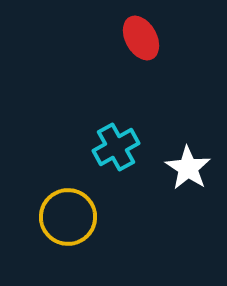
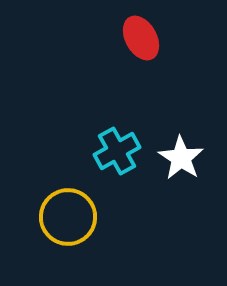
cyan cross: moved 1 px right, 4 px down
white star: moved 7 px left, 10 px up
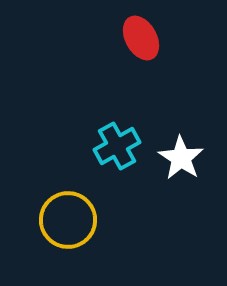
cyan cross: moved 5 px up
yellow circle: moved 3 px down
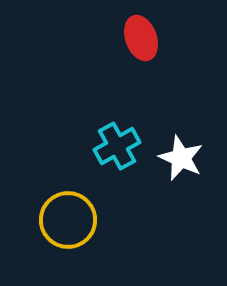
red ellipse: rotated 9 degrees clockwise
white star: rotated 9 degrees counterclockwise
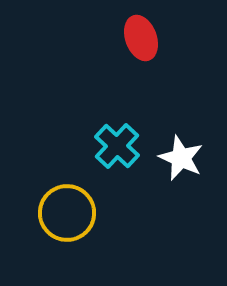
cyan cross: rotated 18 degrees counterclockwise
yellow circle: moved 1 px left, 7 px up
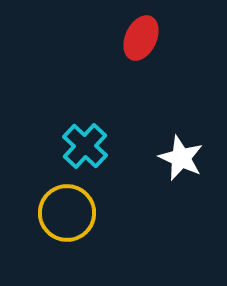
red ellipse: rotated 45 degrees clockwise
cyan cross: moved 32 px left
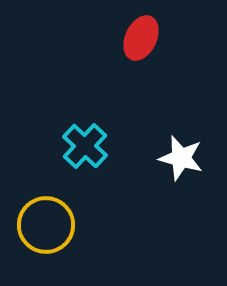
white star: rotated 9 degrees counterclockwise
yellow circle: moved 21 px left, 12 px down
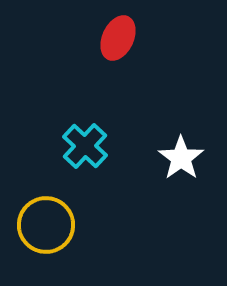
red ellipse: moved 23 px left
white star: rotated 21 degrees clockwise
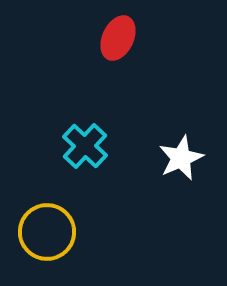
white star: rotated 12 degrees clockwise
yellow circle: moved 1 px right, 7 px down
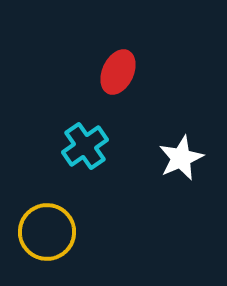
red ellipse: moved 34 px down
cyan cross: rotated 12 degrees clockwise
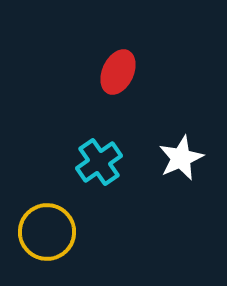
cyan cross: moved 14 px right, 16 px down
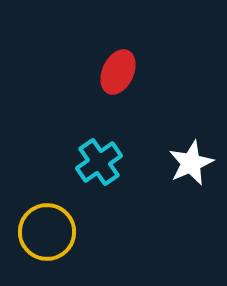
white star: moved 10 px right, 5 px down
